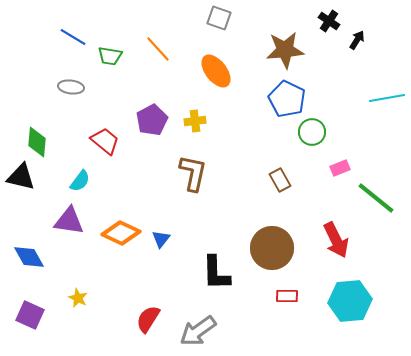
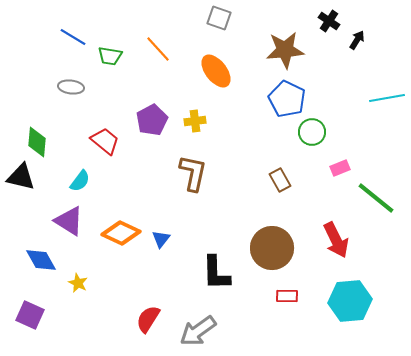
purple triangle: rotated 24 degrees clockwise
blue diamond: moved 12 px right, 3 px down
yellow star: moved 15 px up
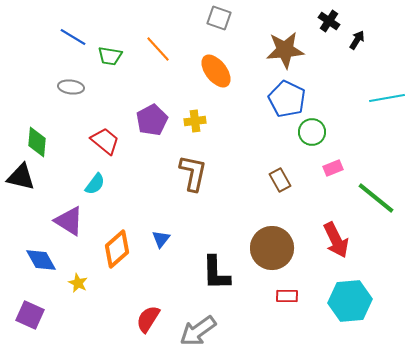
pink rectangle: moved 7 px left
cyan semicircle: moved 15 px right, 3 px down
orange diamond: moved 4 px left, 16 px down; rotated 66 degrees counterclockwise
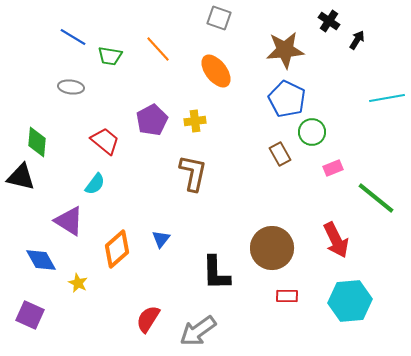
brown rectangle: moved 26 px up
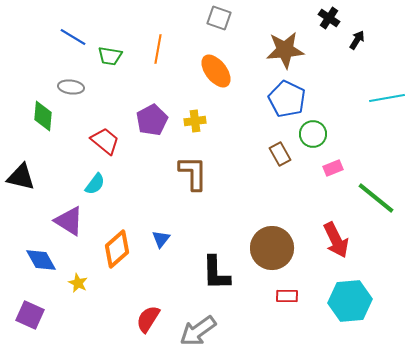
black cross: moved 3 px up
orange line: rotated 52 degrees clockwise
green circle: moved 1 px right, 2 px down
green diamond: moved 6 px right, 26 px up
brown L-shape: rotated 12 degrees counterclockwise
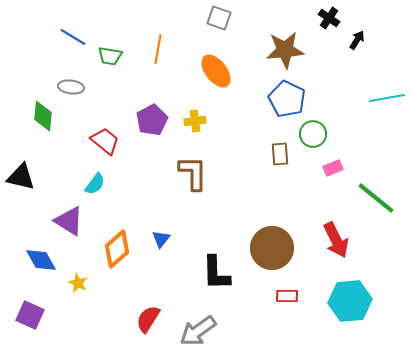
brown rectangle: rotated 25 degrees clockwise
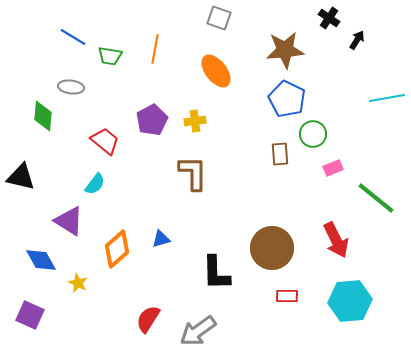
orange line: moved 3 px left
blue triangle: rotated 36 degrees clockwise
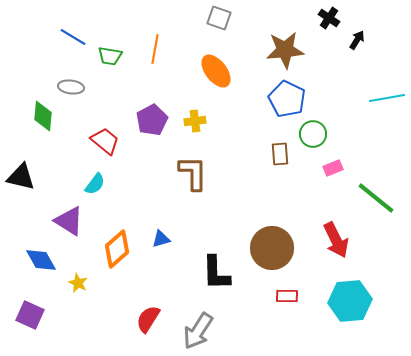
gray arrow: rotated 21 degrees counterclockwise
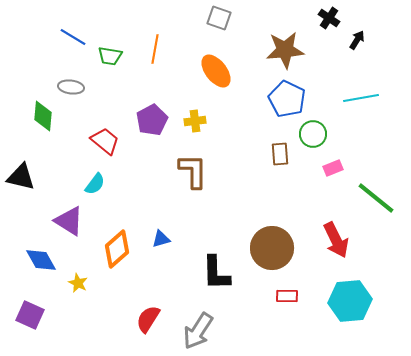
cyan line: moved 26 px left
brown L-shape: moved 2 px up
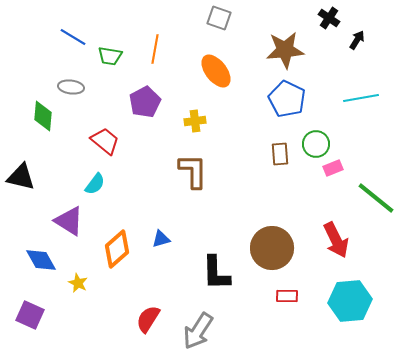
purple pentagon: moved 7 px left, 18 px up
green circle: moved 3 px right, 10 px down
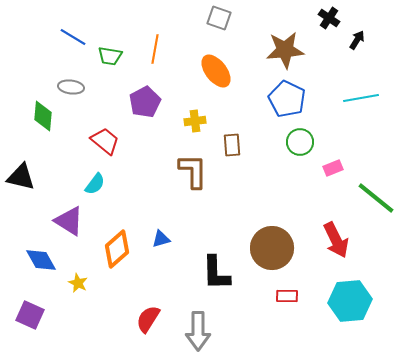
green circle: moved 16 px left, 2 px up
brown rectangle: moved 48 px left, 9 px up
gray arrow: rotated 33 degrees counterclockwise
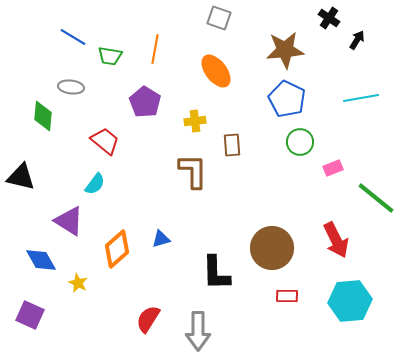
purple pentagon: rotated 12 degrees counterclockwise
